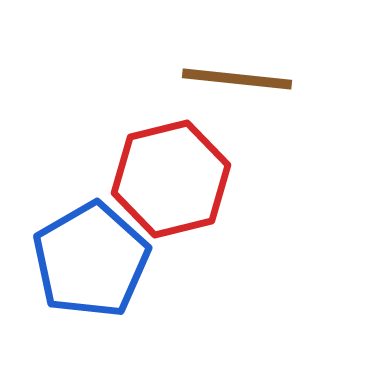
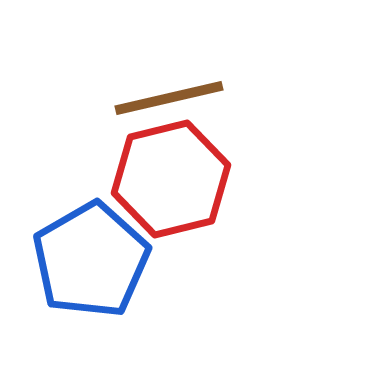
brown line: moved 68 px left, 19 px down; rotated 19 degrees counterclockwise
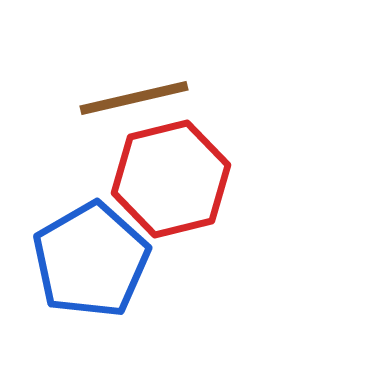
brown line: moved 35 px left
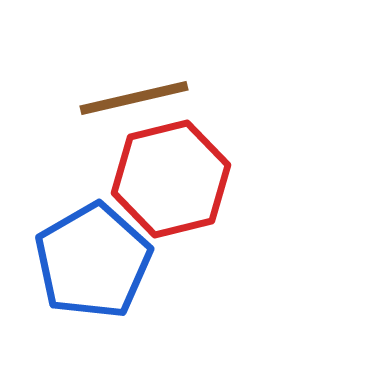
blue pentagon: moved 2 px right, 1 px down
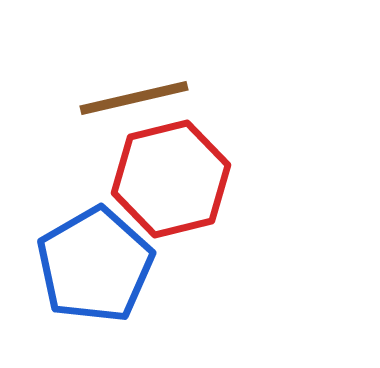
blue pentagon: moved 2 px right, 4 px down
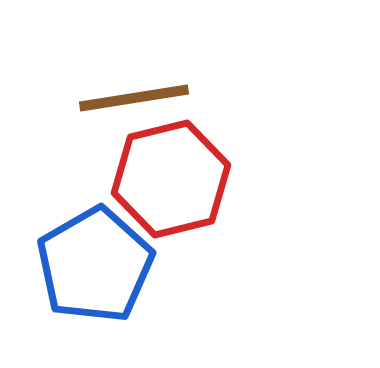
brown line: rotated 4 degrees clockwise
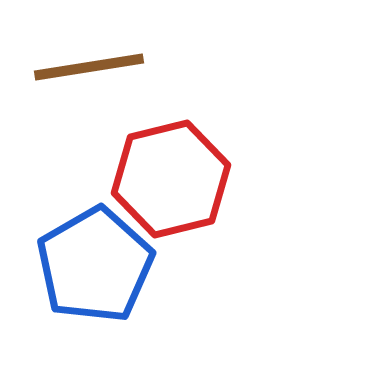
brown line: moved 45 px left, 31 px up
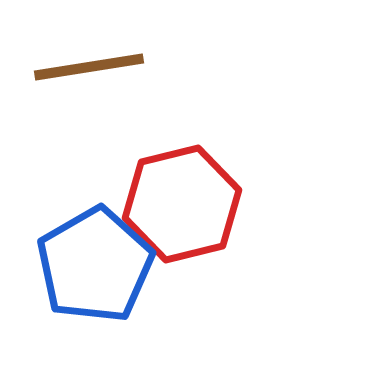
red hexagon: moved 11 px right, 25 px down
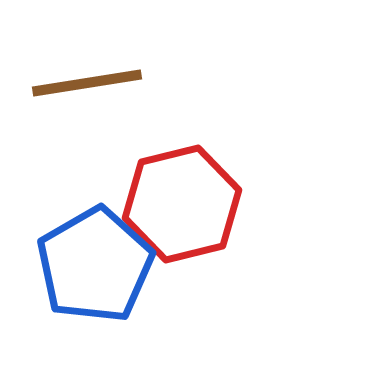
brown line: moved 2 px left, 16 px down
